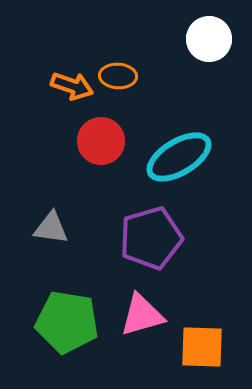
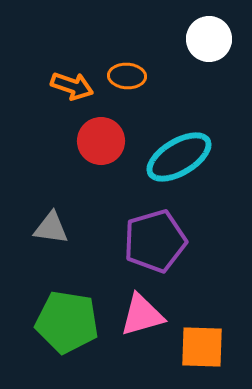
orange ellipse: moved 9 px right
purple pentagon: moved 4 px right, 3 px down
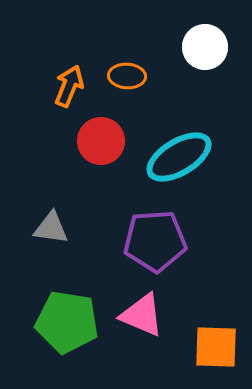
white circle: moved 4 px left, 8 px down
orange arrow: moved 3 px left; rotated 87 degrees counterclockwise
purple pentagon: rotated 12 degrees clockwise
pink triangle: rotated 39 degrees clockwise
orange square: moved 14 px right
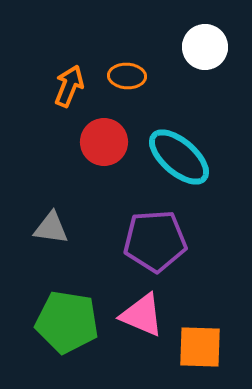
red circle: moved 3 px right, 1 px down
cyan ellipse: rotated 72 degrees clockwise
orange square: moved 16 px left
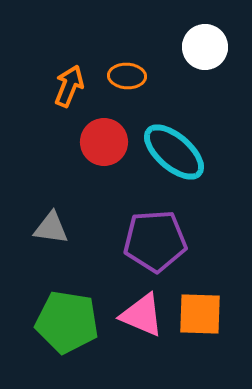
cyan ellipse: moved 5 px left, 5 px up
orange square: moved 33 px up
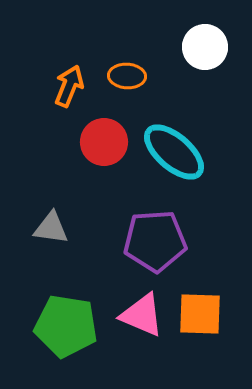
green pentagon: moved 1 px left, 4 px down
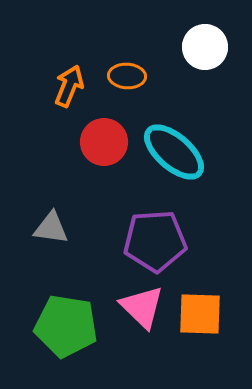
pink triangle: moved 8 px up; rotated 21 degrees clockwise
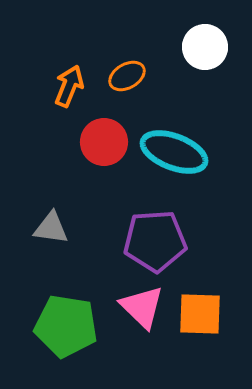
orange ellipse: rotated 33 degrees counterclockwise
cyan ellipse: rotated 20 degrees counterclockwise
